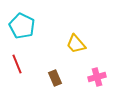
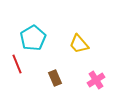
cyan pentagon: moved 11 px right, 12 px down; rotated 15 degrees clockwise
yellow trapezoid: moved 3 px right
pink cross: moved 1 px left, 3 px down; rotated 18 degrees counterclockwise
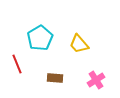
cyan pentagon: moved 7 px right
brown rectangle: rotated 63 degrees counterclockwise
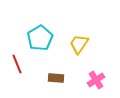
yellow trapezoid: rotated 75 degrees clockwise
brown rectangle: moved 1 px right
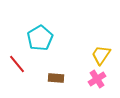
yellow trapezoid: moved 22 px right, 11 px down
red line: rotated 18 degrees counterclockwise
pink cross: moved 1 px right, 1 px up
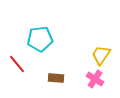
cyan pentagon: moved 1 px down; rotated 25 degrees clockwise
pink cross: moved 2 px left; rotated 24 degrees counterclockwise
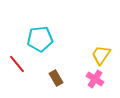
brown rectangle: rotated 56 degrees clockwise
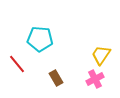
cyan pentagon: rotated 10 degrees clockwise
pink cross: rotated 30 degrees clockwise
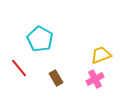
cyan pentagon: rotated 25 degrees clockwise
yellow trapezoid: rotated 35 degrees clockwise
red line: moved 2 px right, 4 px down
